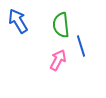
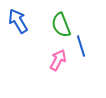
green semicircle: rotated 15 degrees counterclockwise
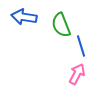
blue arrow: moved 6 px right, 4 px up; rotated 50 degrees counterclockwise
pink arrow: moved 19 px right, 14 px down
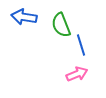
blue line: moved 1 px up
pink arrow: rotated 40 degrees clockwise
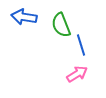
pink arrow: rotated 10 degrees counterclockwise
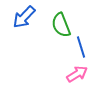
blue arrow: rotated 55 degrees counterclockwise
blue line: moved 2 px down
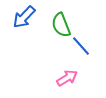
blue line: moved 1 px up; rotated 25 degrees counterclockwise
pink arrow: moved 10 px left, 4 px down
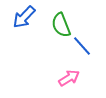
blue line: moved 1 px right
pink arrow: moved 2 px right
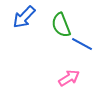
blue line: moved 2 px up; rotated 20 degrees counterclockwise
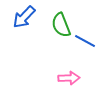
blue line: moved 3 px right, 3 px up
pink arrow: rotated 30 degrees clockwise
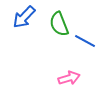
green semicircle: moved 2 px left, 1 px up
pink arrow: rotated 15 degrees counterclockwise
